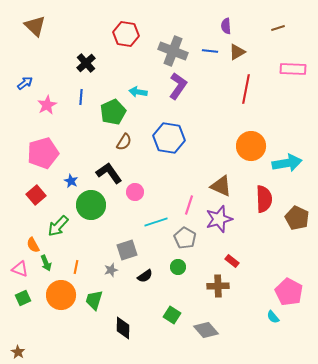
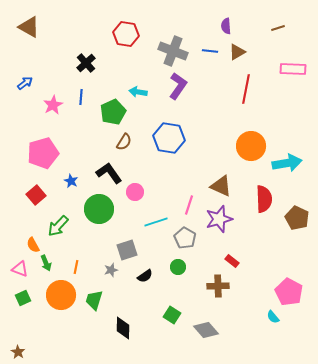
brown triangle at (35, 26): moved 6 px left, 1 px down; rotated 15 degrees counterclockwise
pink star at (47, 105): moved 6 px right
green circle at (91, 205): moved 8 px right, 4 px down
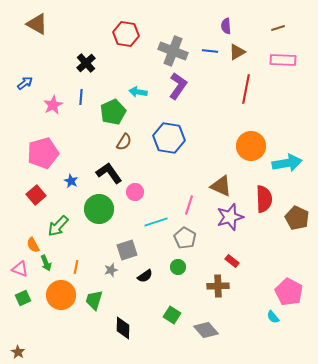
brown triangle at (29, 27): moved 8 px right, 3 px up
pink rectangle at (293, 69): moved 10 px left, 9 px up
purple star at (219, 219): moved 11 px right, 2 px up
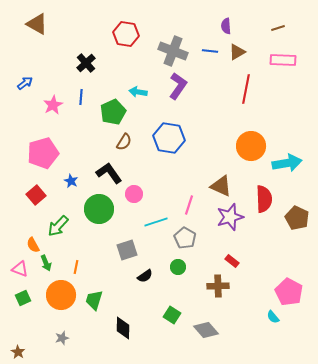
pink circle at (135, 192): moved 1 px left, 2 px down
gray star at (111, 270): moved 49 px left, 68 px down
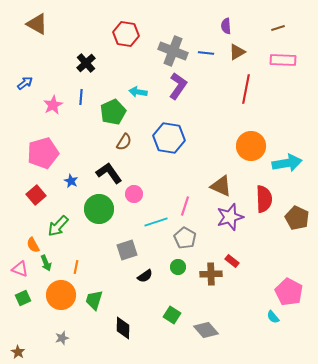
blue line at (210, 51): moved 4 px left, 2 px down
pink line at (189, 205): moved 4 px left, 1 px down
brown cross at (218, 286): moved 7 px left, 12 px up
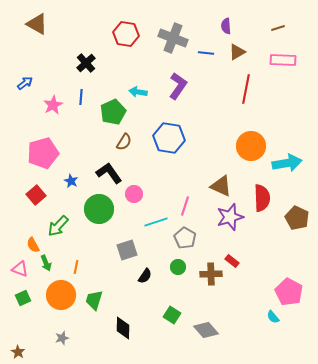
gray cross at (173, 51): moved 13 px up
red semicircle at (264, 199): moved 2 px left, 1 px up
black semicircle at (145, 276): rotated 21 degrees counterclockwise
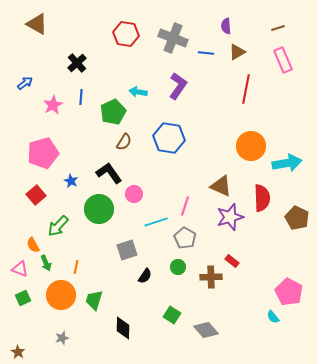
pink rectangle at (283, 60): rotated 65 degrees clockwise
black cross at (86, 63): moved 9 px left
brown cross at (211, 274): moved 3 px down
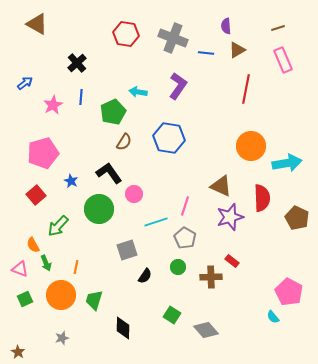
brown triangle at (237, 52): moved 2 px up
green square at (23, 298): moved 2 px right, 1 px down
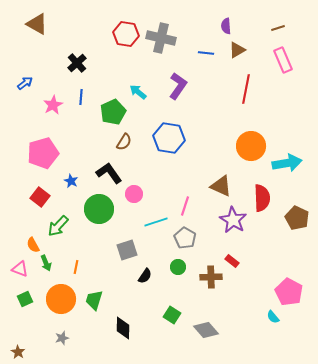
gray cross at (173, 38): moved 12 px left; rotated 8 degrees counterclockwise
cyan arrow at (138, 92): rotated 30 degrees clockwise
red square at (36, 195): moved 4 px right, 2 px down; rotated 12 degrees counterclockwise
purple star at (230, 217): moved 3 px right, 3 px down; rotated 24 degrees counterclockwise
orange circle at (61, 295): moved 4 px down
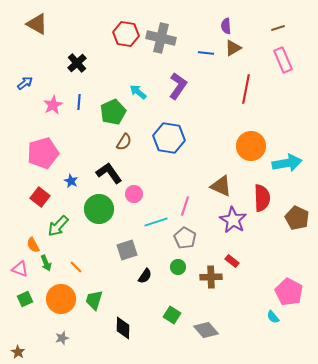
brown triangle at (237, 50): moved 4 px left, 2 px up
blue line at (81, 97): moved 2 px left, 5 px down
orange line at (76, 267): rotated 56 degrees counterclockwise
